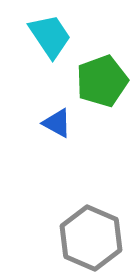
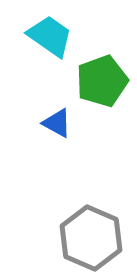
cyan trapezoid: rotated 21 degrees counterclockwise
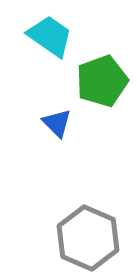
blue triangle: rotated 16 degrees clockwise
gray hexagon: moved 3 px left
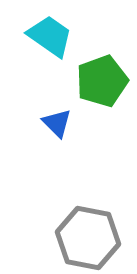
gray hexagon: rotated 12 degrees counterclockwise
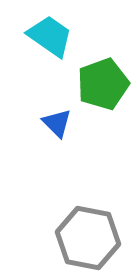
green pentagon: moved 1 px right, 3 px down
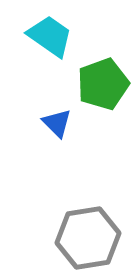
gray hexagon: rotated 20 degrees counterclockwise
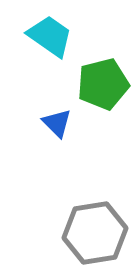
green pentagon: rotated 6 degrees clockwise
gray hexagon: moved 7 px right, 5 px up
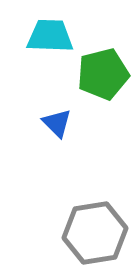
cyan trapezoid: rotated 33 degrees counterclockwise
green pentagon: moved 10 px up
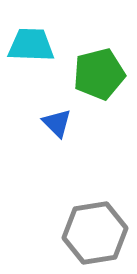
cyan trapezoid: moved 19 px left, 9 px down
green pentagon: moved 4 px left
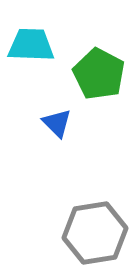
green pentagon: rotated 30 degrees counterclockwise
